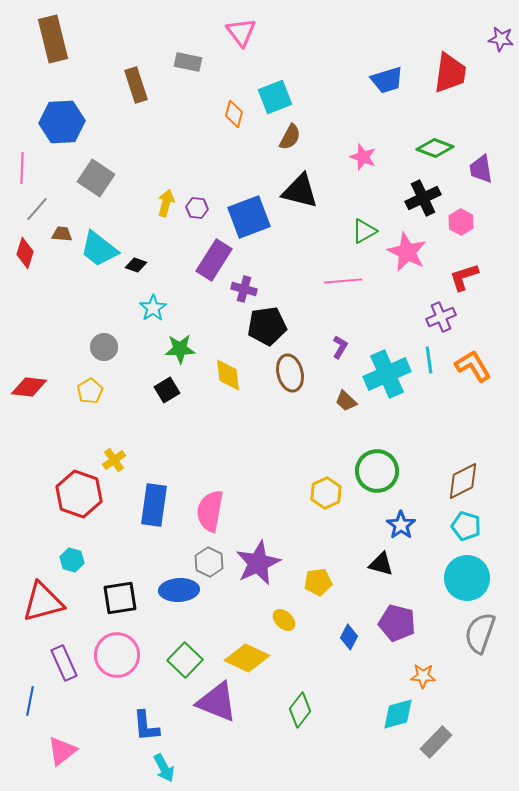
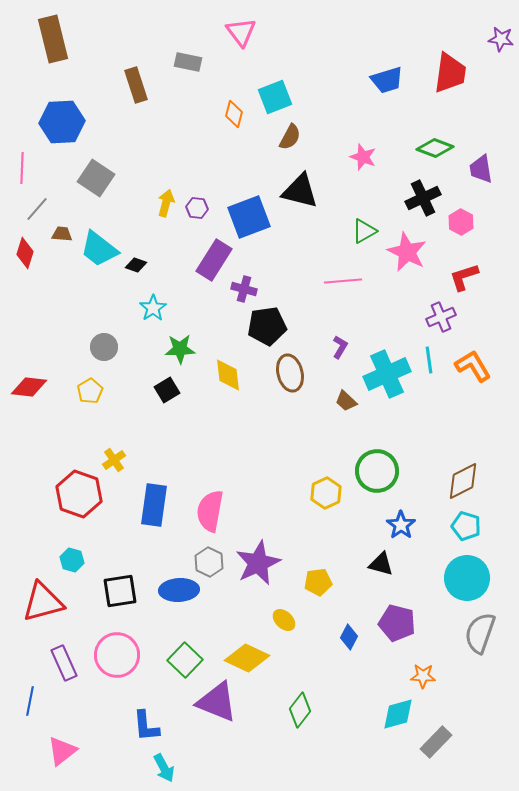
black square at (120, 598): moved 7 px up
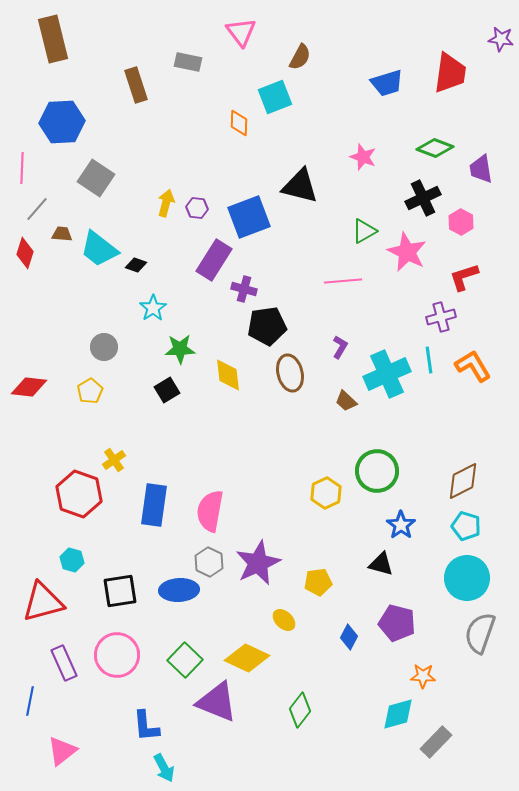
blue trapezoid at (387, 80): moved 3 px down
orange diamond at (234, 114): moved 5 px right, 9 px down; rotated 12 degrees counterclockwise
brown semicircle at (290, 137): moved 10 px right, 80 px up
black triangle at (300, 191): moved 5 px up
purple cross at (441, 317): rotated 8 degrees clockwise
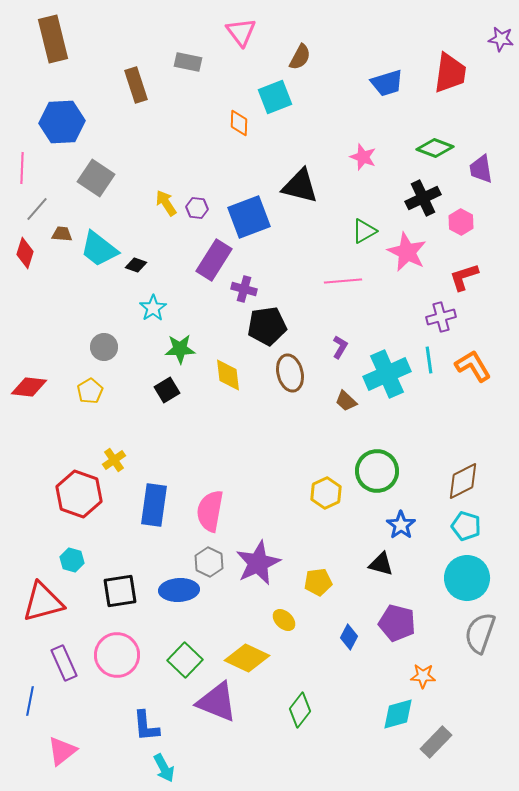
yellow arrow at (166, 203): rotated 48 degrees counterclockwise
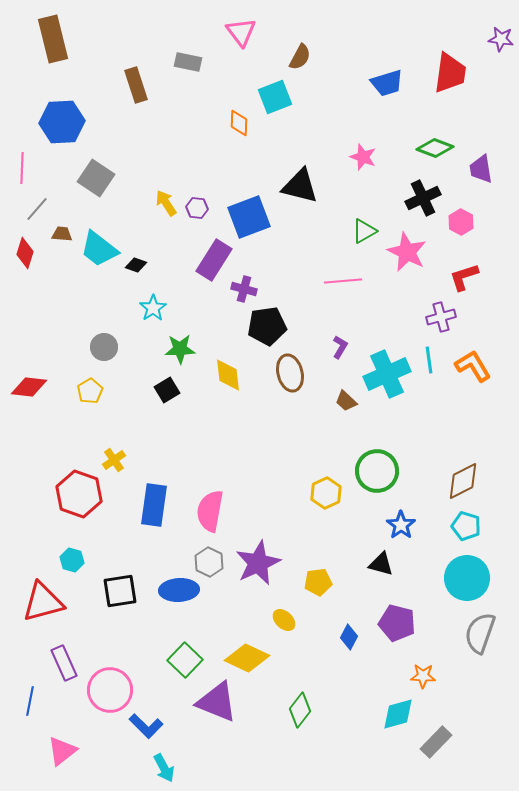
pink circle at (117, 655): moved 7 px left, 35 px down
blue L-shape at (146, 726): rotated 40 degrees counterclockwise
